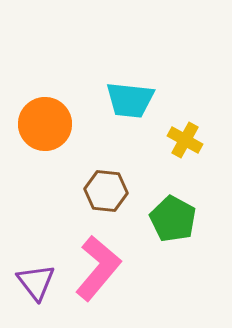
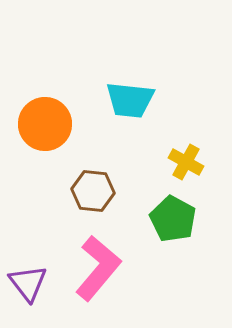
yellow cross: moved 1 px right, 22 px down
brown hexagon: moved 13 px left
purple triangle: moved 8 px left, 1 px down
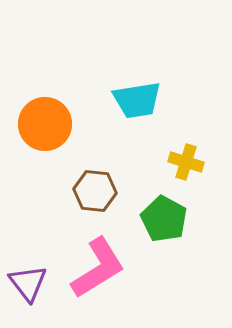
cyan trapezoid: moved 7 px right; rotated 15 degrees counterclockwise
yellow cross: rotated 12 degrees counterclockwise
brown hexagon: moved 2 px right
green pentagon: moved 9 px left
pink L-shape: rotated 18 degrees clockwise
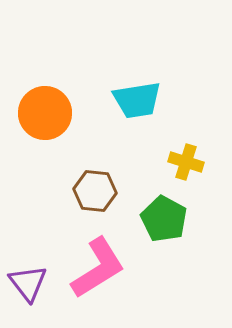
orange circle: moved 11 px up
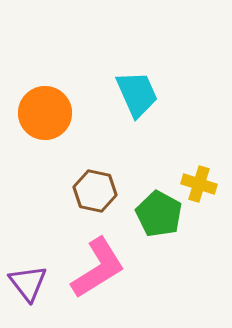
cyan trapezoid: moved 6 px up; rotated 105 degrees counterclockwise
yellow cross: moved 13 px right, 22 px down
brown hexagon: rotated 6 degrees clockwise
green pentagon: moved 5 px left, 5 px up
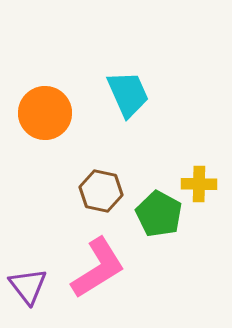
cyan trapezoid: moved 9 px left
yellow cross: rotated 16 degrees counterclockwise
brown hexagon: moved 6 px right
purple triangle: moved 3 px down
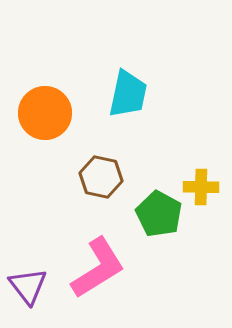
cyan trapezoid: rotated 36 degrees clockwise
yellow cross: moved 2 px right, 3 px down
brown hexagon: moved 14 px up
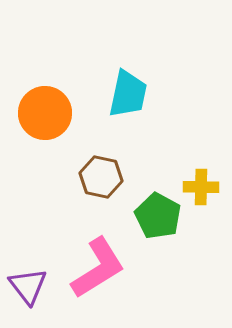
green pentagon: moved 1 px left, 2 px down
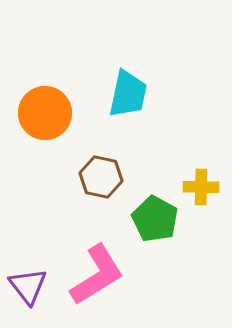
green pentagon: moved 3 px left, 3 px down
pink L-shape: moved 1 px left, 7 px down
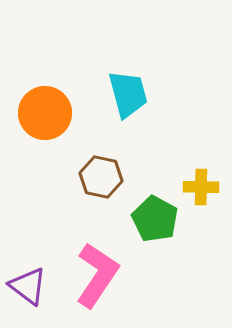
cyan trapezoid: rotated 27 degrees counterclockwise
pink L-shape: rotated 24 degrees counterclockwise
purple triangle: rotated 15 degrees counterclockwise
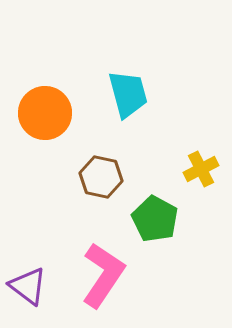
yellow cross: moved 18 px up; rotated 28 degrees counterclockwise
pink L-shape: moved 6 px right
